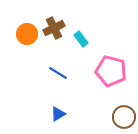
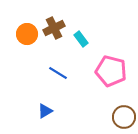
blue triangle: moved 13 px left, 3 px up
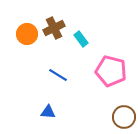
blue line: moved 2 px down
blue triangle: moved 3 px right, 1 px down; rotated 35 degrees clockwise
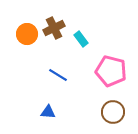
brown circle: moved 11 px left, 5 px up
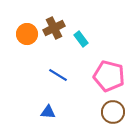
pink pentagon: moved 2 px left, 5 px down
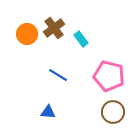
brown cross: rotated 10 degrees counterclockwise
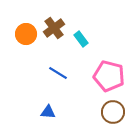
orange circle: moved 1 px left
blue line: moved 2 px up
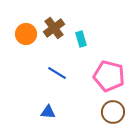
cyan rectangle: rotated 21 degrees clockwise
blue line: moved 1 px left
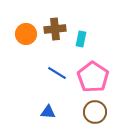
brown cross: moved 1 px right, 1 px down; rotated 30 degrees clockwise
cyan rectangle: rotated 28 degrees clockwise
pink pentagon: moved 16 px left, 1 px down; rotated 20 degrees clockwise
brown circle: moved 18 px left
